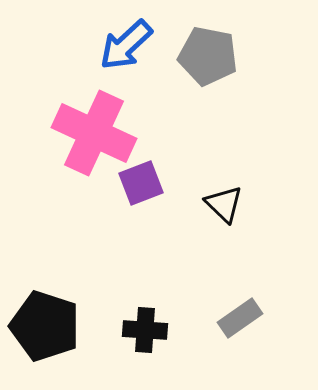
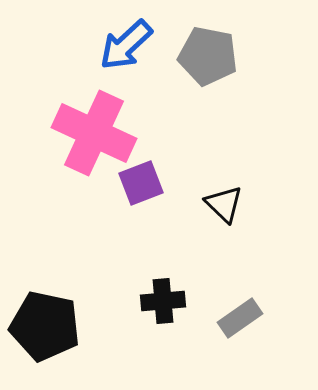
black pentagon: rotated 6 degrees counterclockwise
black cross: moved 18 px right, 29 px up; rotated 9 degrees counterclockwise
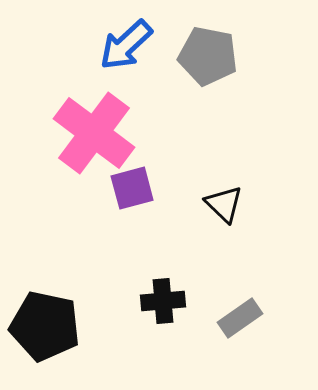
pink cross: rotated 12 degrees clockwise
purple square: moved 9 px left, 5 px down; rotated 6 degrees clockwise
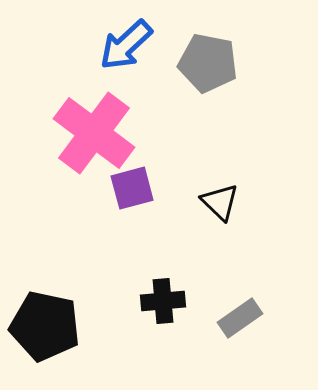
gray pentagon: moved 7 px down
black triangle: moved 4 px left, 2 px up
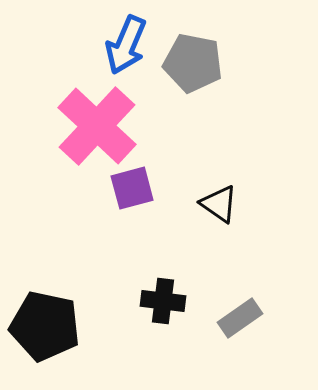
blue arrow: rotated 24 degrees counterclockwise
gray pentagon: moved 15 px left
pink cross: moved 3 px right, 7 px up; rotated 6 degrees clockwise
black triangle: moved 1 px left, 2 px down; rotated 9 degrees counterclockwise
black cross: rotated 12 degrees clockwise
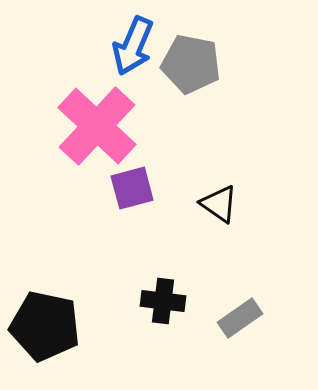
blue arrow: moved 7 px right, 1 px down
gray pentagon: moved 2 px left, 1 px down
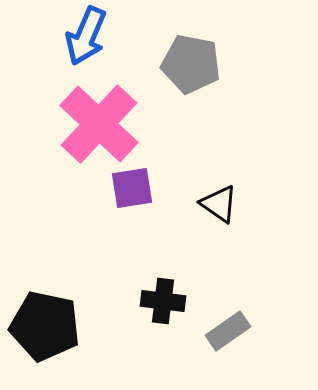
blue arrow: moved 47 px left, 10 px up
pink cross: moved 2 px right, 2 px up
purple square: rotated 6 degrees clockwise
gray rectangle: moved 12 px left, 13 px down
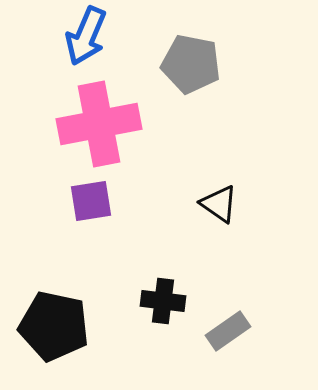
pink cross: rotated 36 degrees clockwise
purple square: moved 41 px left, 13 px down
black pentagon: moved 9 px right
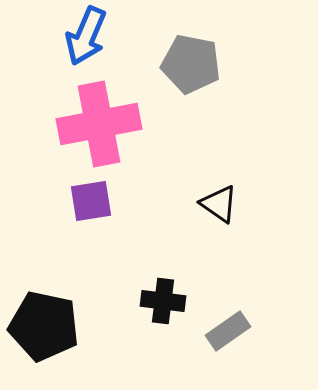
black pentagon: moved 10 px left
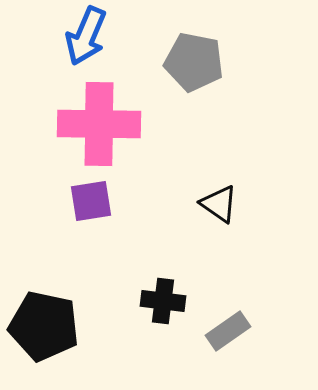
gray pentagon: moved 3 px right, 2 px up
pink cross: rotated 12 degrees clockwise
